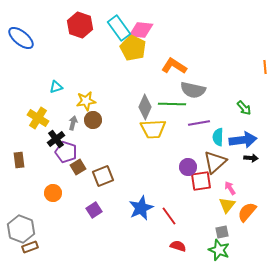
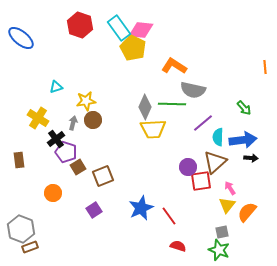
purple line at (199, 123): moved 4 px right; rotated 30 degrees counterclockwise
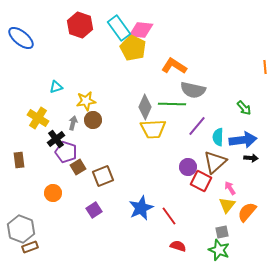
purple line at (203, 123): moved 6 px left, 3 px down; rotated 10 degrees counterclockwise
red square at (201, 181): rotated 35 degrees clockwise
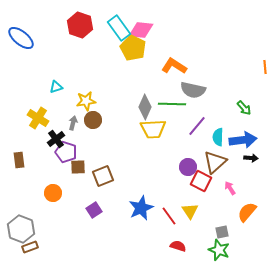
brown square at (78, 167): rotated 28 degrees clockwise
yellow triangle at (227, 205): moved 37 px left, 6 px down; rotated 12 degrees counterclockwise
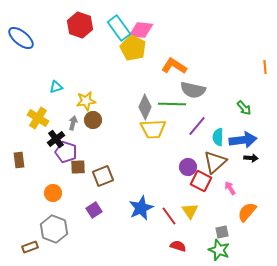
gray hexagon at (21, 229): moved 33 px right
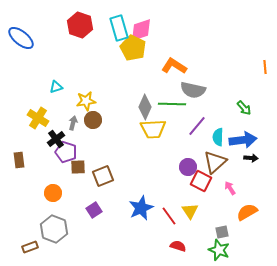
cyan rectangle at (119, 28): rotated 20 degrees clockwise
pink diamond at (141, 30): rotated 25 degrees counterclockwise
orange semicircle at (247, 212): rotated 20 degrees clockwise
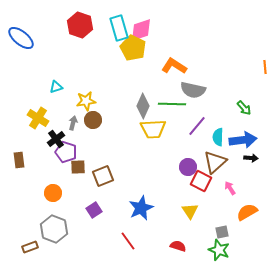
gray diamond at (145, 107): moved 2 px left, 1 px up
red line at (169, 216): moved 41 px left, 25 px down
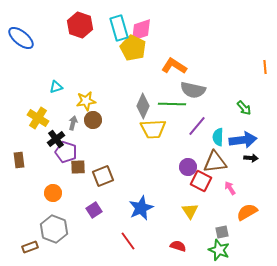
brown triangle at (215, 162): rotated 35 degrees clockwise
